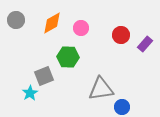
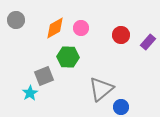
orange diamond: moved 3 px right, 5 px down
purple rectangle: moved 3 px right, 2 px up
gray triangle: rotated 32 degrees counterclockwise
blue circle: moved 1 px left
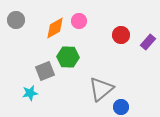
pink circle: moved 2 px left, 7 px up
gray square: moved 1 px right, 5 px up
cyan star: rotated 21 degrees clockwise
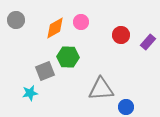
pink circle: moved 2 px right, 1 px down
gray triangle: rotated 36 degrees clockwise
blue circle: moved 5 px right
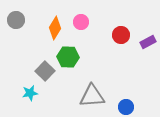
orange diamond: rotated 30 degrees counterclockwise
purple rectangle: rotated 21 degrees clockwise
gray square: rotated 24 degrees counterclockwise
gray triangle: moved 9 px left, 7 px down
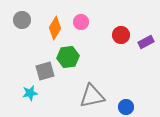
gray circle: moved 6 px right
purple rectangle: moved 2 px left
green hexagon: rotated 10 degrees counterclockwise
gray square: rotated 30 degrees clockwise
gray triangle: rotated 8 degrees counterclockwise
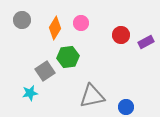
pink circle: moved 1 px down
gray square: rotated 18 degrees counterclockwise
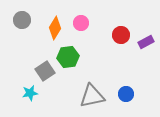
blue circle: moved 13 px up
